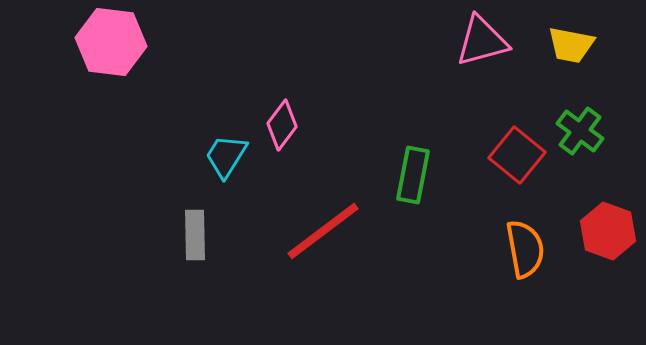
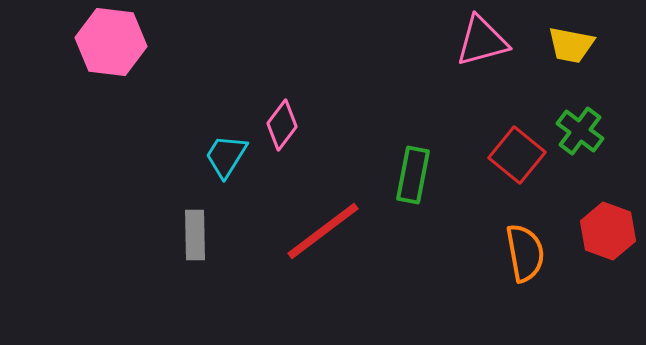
orange semicircle: moved 4 px down
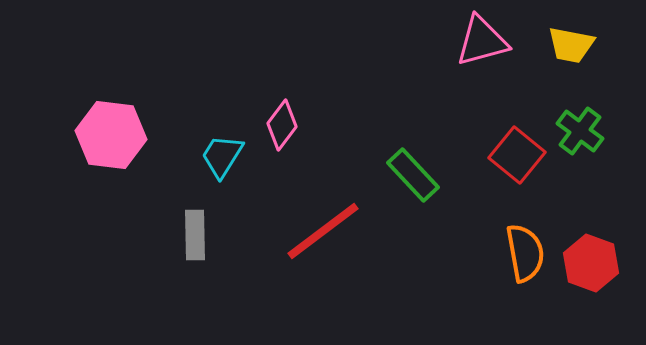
pink hexagon: moved 93 px down
cyan trapezoid: moved 4 px left
green rectangle: rotated 54 degrees counterclockwise
red hexagon: moved 17 px left, 32 px down
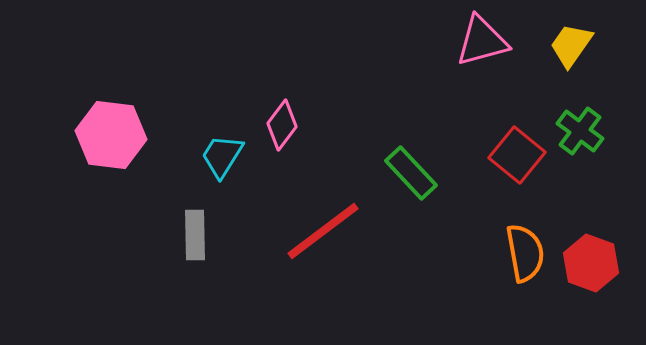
yellow trapezoid: rotated 114 degrees clockwise
green rectangle: moved 2 px left, 2 px up
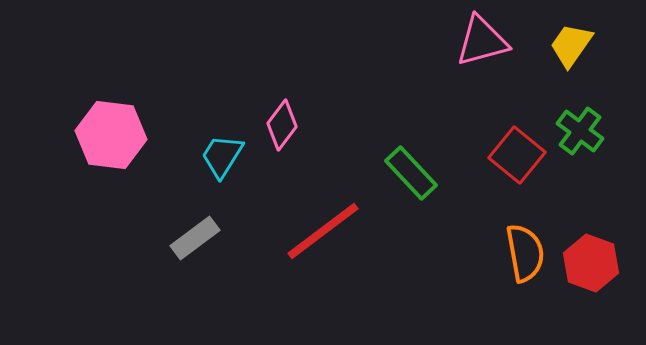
gray rectangle: moved 3 px down; rotated 54 degrees clockwise
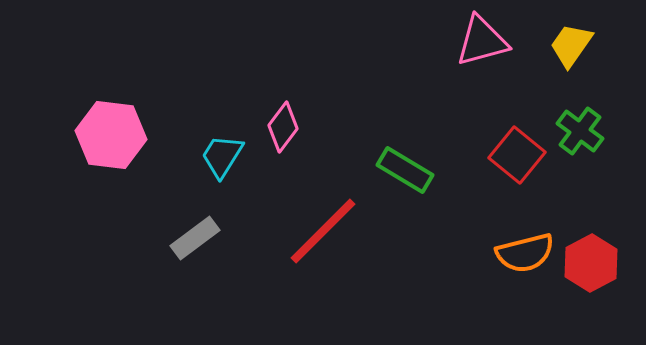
pink diamond: moved 1 px right, 2 px down
green rectangle: moved 6 px left, 3 px up; rotated 16 degrees counterclockwise
red line: rotated 8 degrees counterclockwise
orange semicircle: rotated 86 degrees clockwise
red hexagon: rotated 12 degrees clockwise
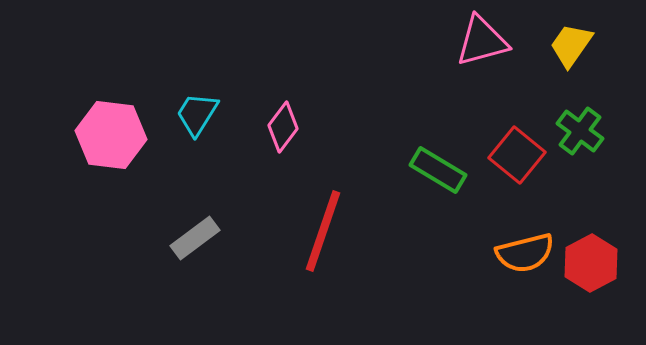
cyan trapezoid: moved 25 px left, 42 px up
green rectangle: moved 33 px right
red line: rotated 26 degrees counterclockwise
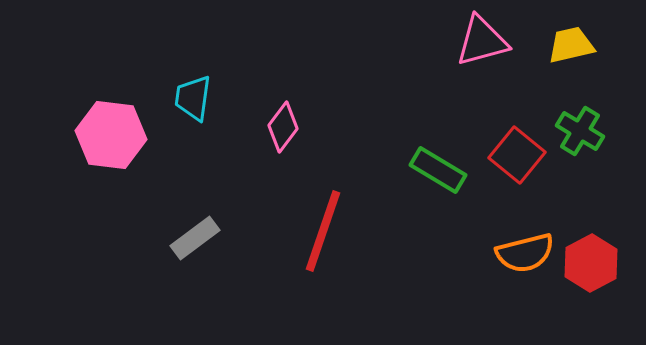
yellow trapezoid: rotated 42 degrees clockwise
cyan trapezoid: moved 4 px left, 16 px up; rotated 24 degrees counterclockwise
green cross: rotated 6 degrees counterclockwise
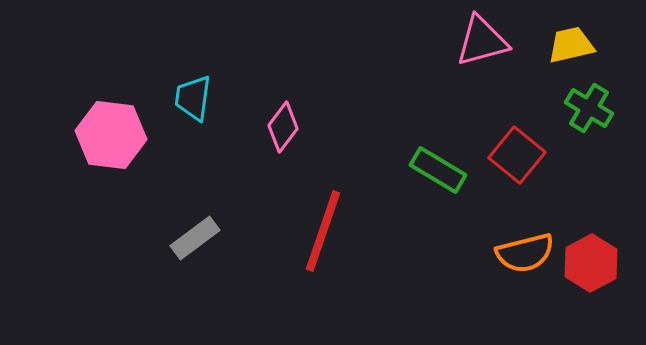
green cross: moved 9 px right, 23 px up
